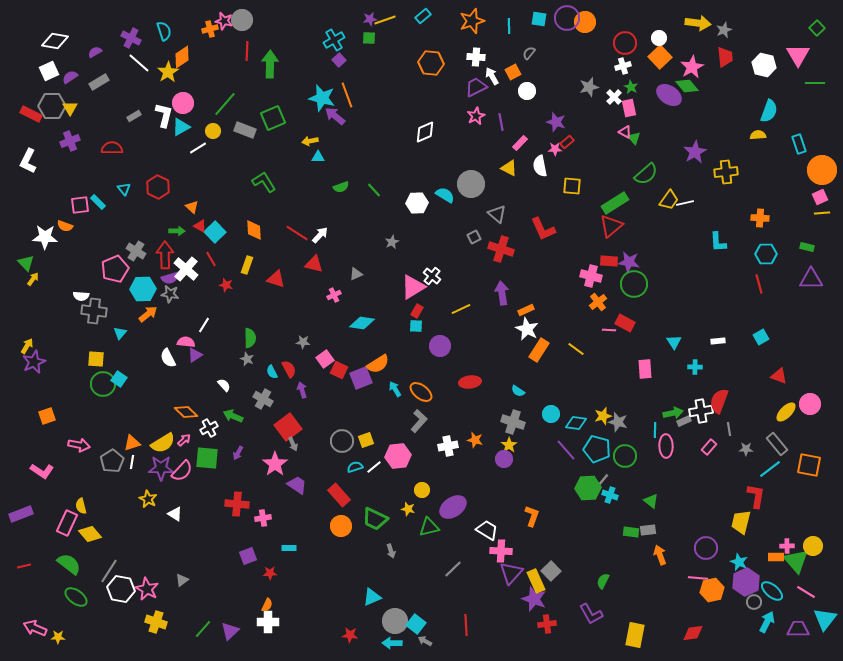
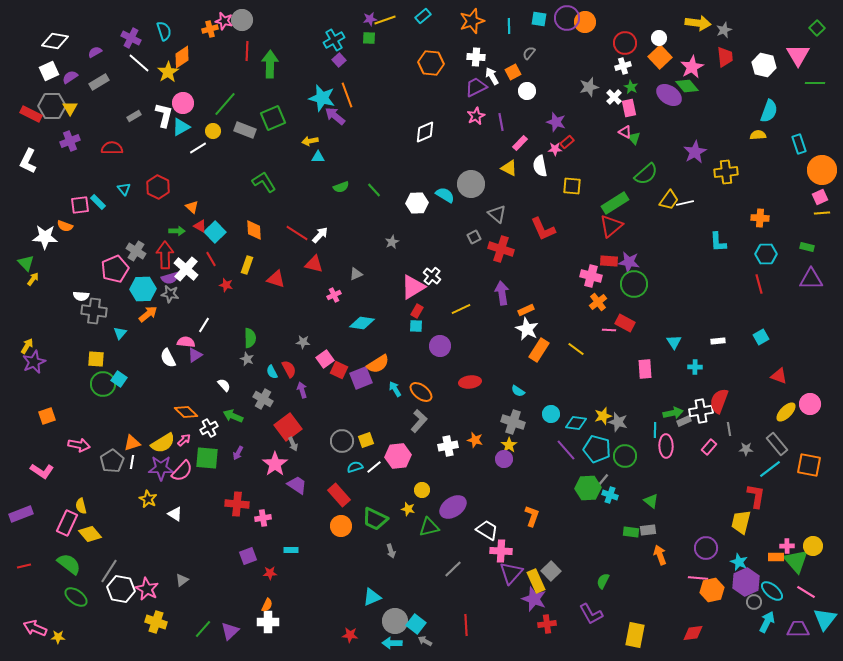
cyan rectangle at (289, 548): moved 2 px right, 2 px down
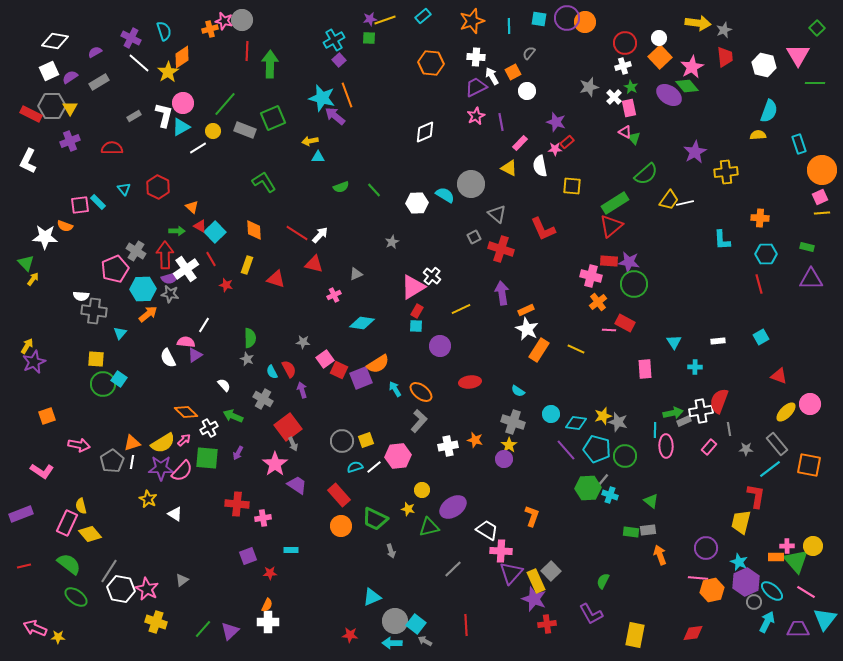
cyan L-shape at (718, 242): moved 4 px right, 2 px up
white cross at (186, 269): rotated 15 degrees clockwise
yellow line at (576, 349): rotated 12 degrees counterclockwise
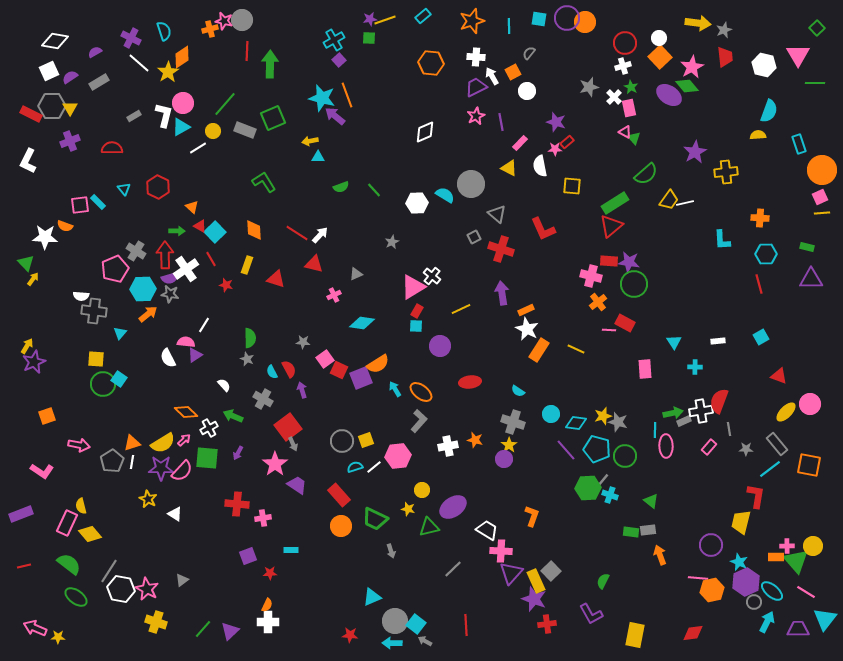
purple circle at (706, 548): moved 5 px right, 3 px up
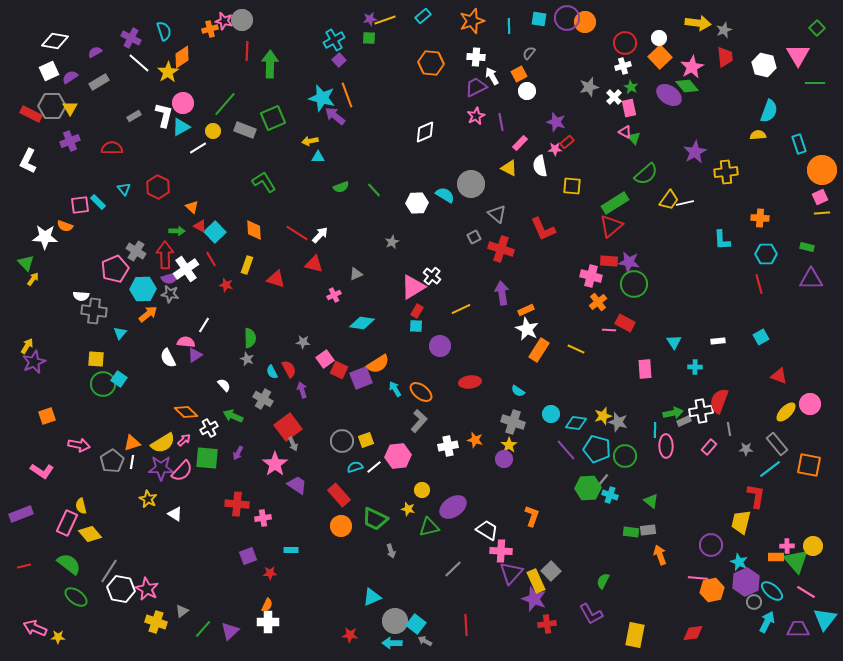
orange square at (513, 72): moved 6 px right, 2 px down
gray triangle at (182, 580): moved 31 px down
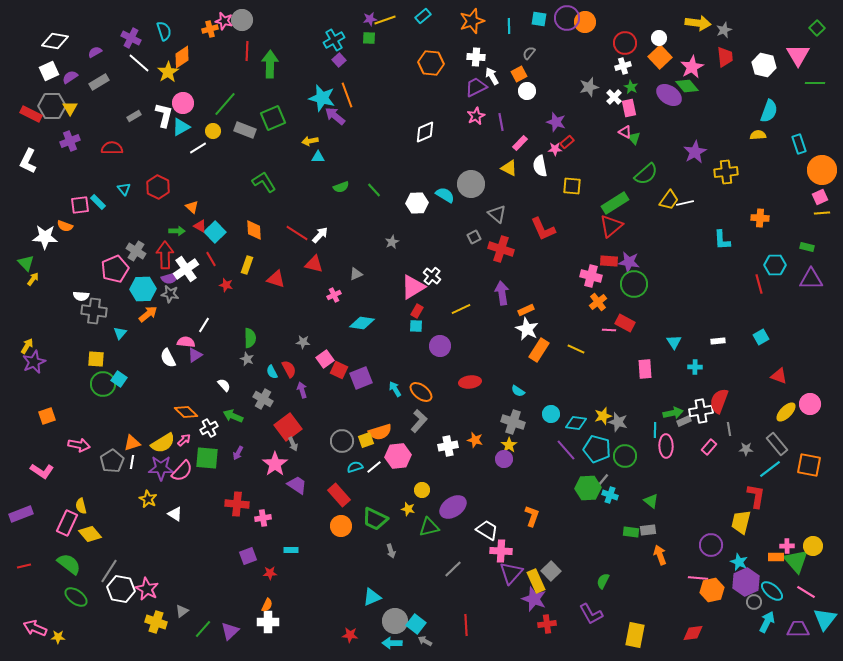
cyan hexagon at (766, 254): moved 9 px right, 11 px down
orange semicircle at (378, 364): moved 2 px right, 68 px down; rotated 15 degrees clockwise
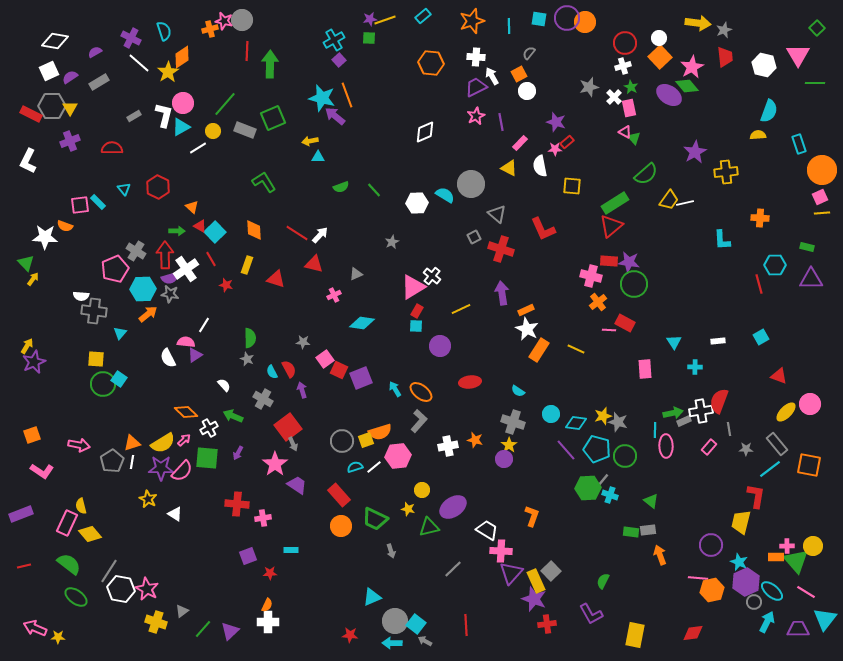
orange square at (47, 416): moved 15 px left, 19 px down
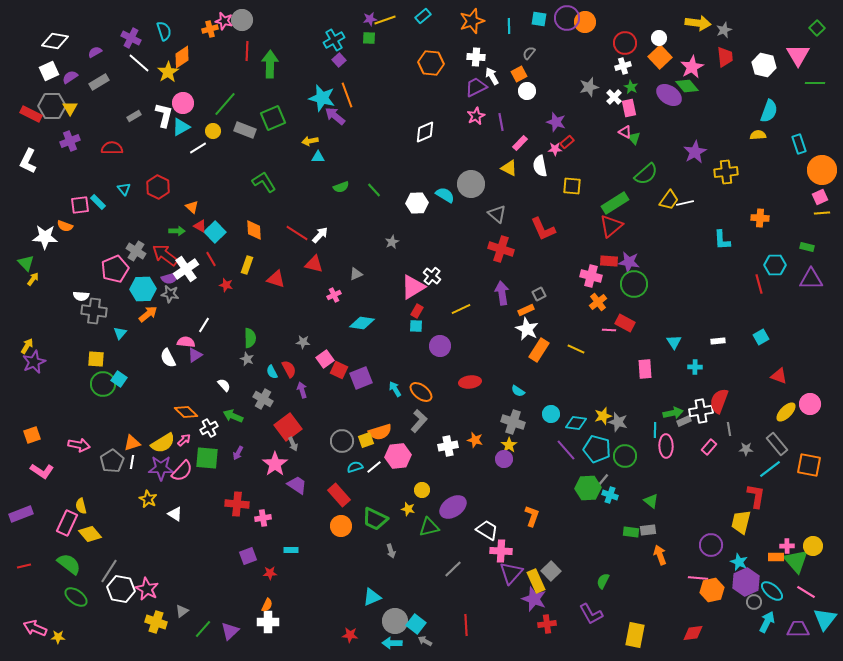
gray square at (474, 237): moved 65 px right, 57 px down
red arrow at (165, 255): rotated 52 degrees counterclockwise
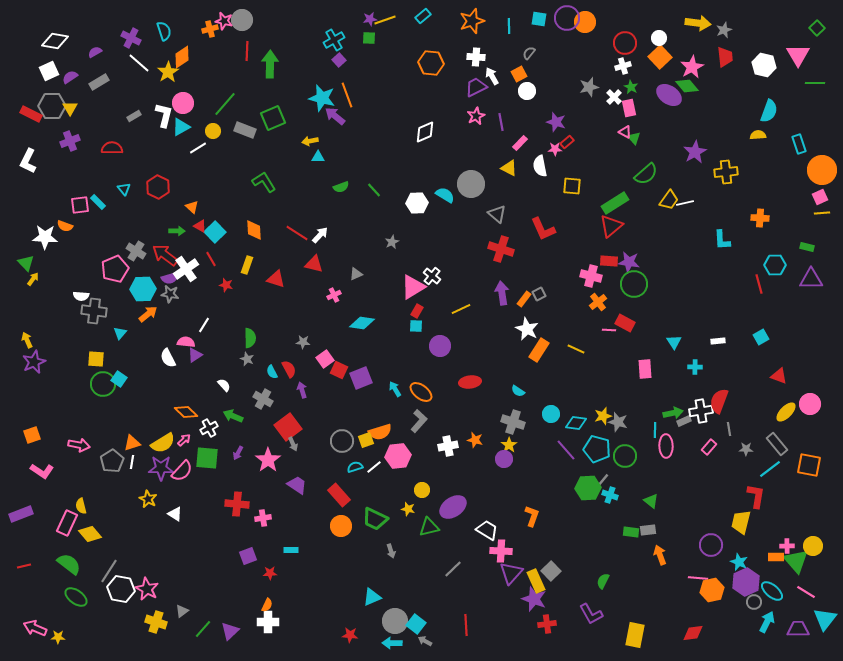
orange rectangle at (526, 310): moved 2 px left, 11 px up; rotated 28 degrees counterclockwise
yellow arrow at (27, 346): moved 6 px up; rotated 56 degrees counterclockwise
pink star at (275, 464): moved 7 px left, 4 px up
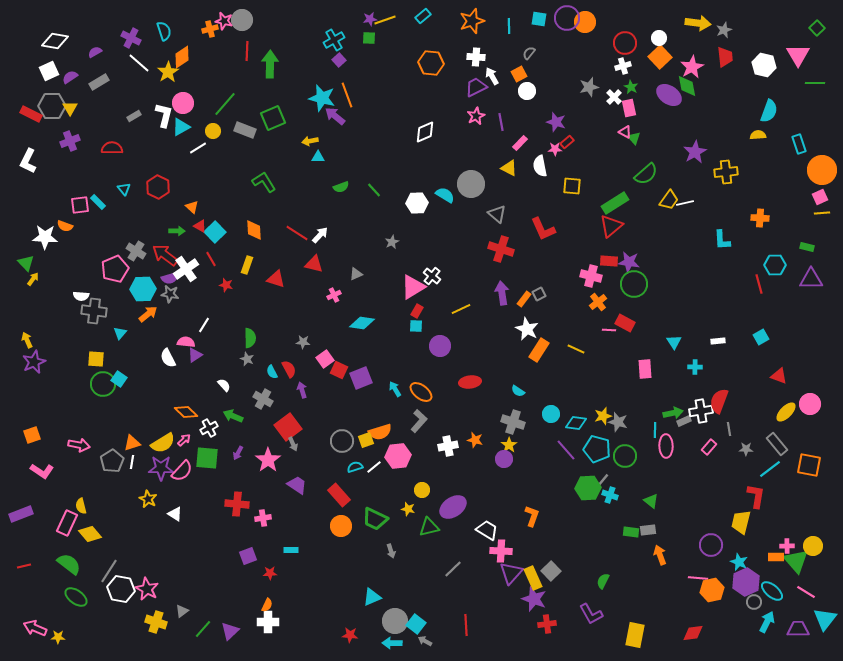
green diamond at (687, 86): rotated 30 degrees clockwise
yellow rectangle at (536, 581): moved 3 px left, 3 px up
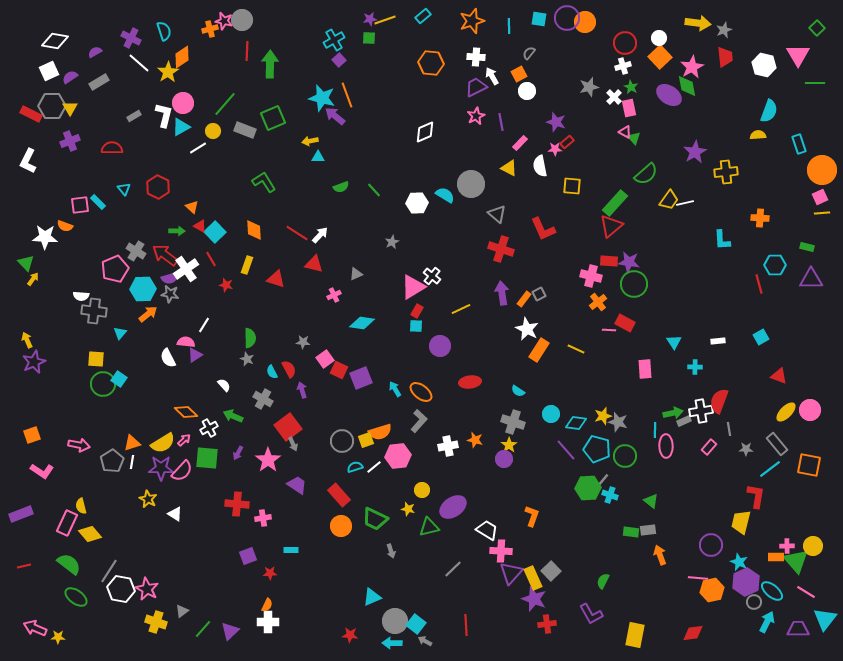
green rectangle at (615, 203): rotated 16 degrees counterclockwise
pink circle at (810, 404): moved 6 px down
